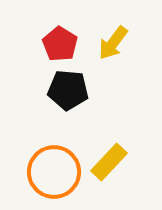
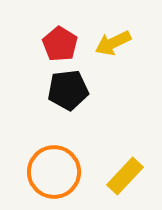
yellow arrow: rotated 27 degrees clockwise
black pentagon: rotated 12 degrees counterclockwise
yellow rectangle: moved 16 px right, 14 px down
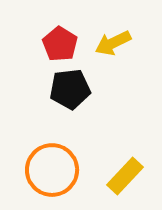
black pentagon: moved 2 px right, 1 px up
orange circle: moved 2 px left, 2 px up
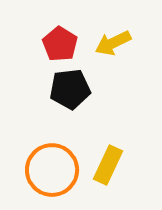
yellow rectangle: moved 17 px left, 11 px up; rotated 18 degrees counterclockwise
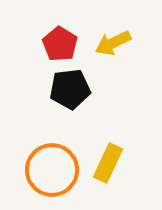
yellow rectangle: moved 2 px up
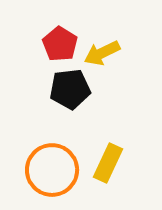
yellow arrow: moved 11 px left, 10 px down
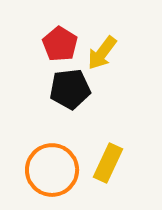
yellow arrow: rotated 27 degrees counterclockwise
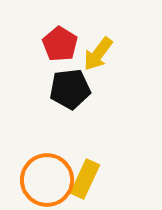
yellow arrow: moved 4 px left, 1 px down
yellow rectangle: moved 23 px left, 16 px down
orange circle: moved 5 px left, 10 px down
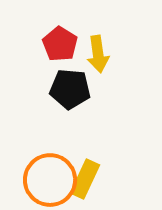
yellow arrow: rotated 45 degrees counterclockwise
black pentagon: rotated 12 degrees clockwise
orange circle: moved 3 px right
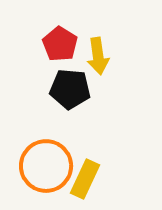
yellow arrow: moved 2 px down
orange circle: moved 4 px left, 14 px up
